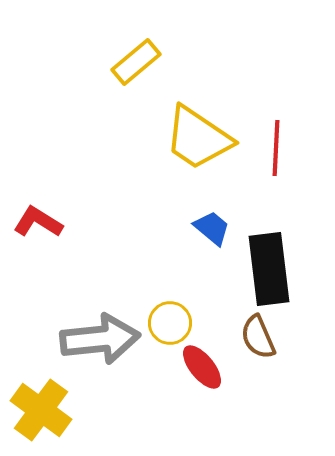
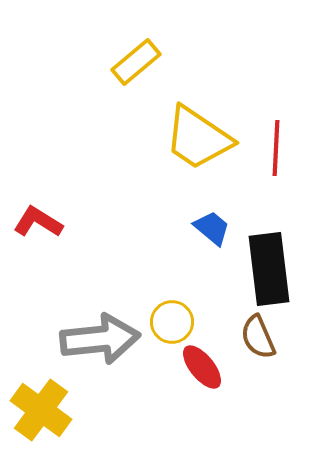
yellow circle: moved 2 px right, 1 px up
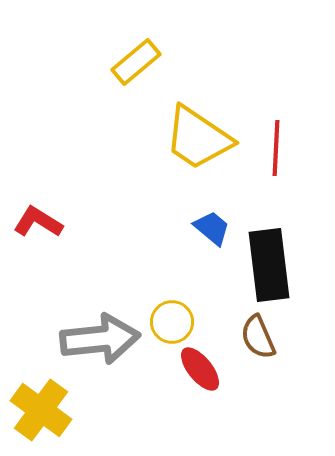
black rectangle: moved 4 px up
red ellipse: moved 2 px left, 2 px down
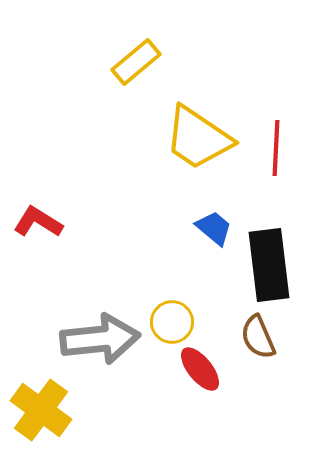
blue trapezoid: moved 2 px right
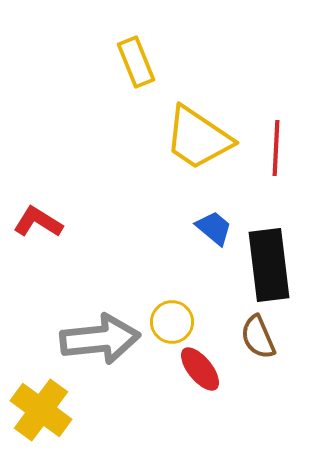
yellow rectangle: rotated 72 degrees counterclockwise
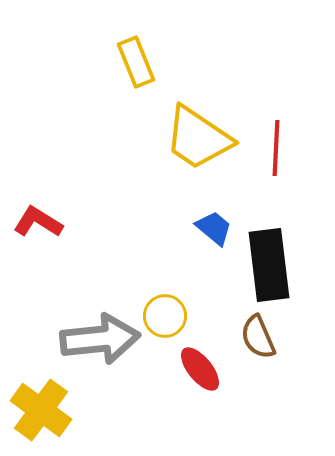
yellow circle: moved 7 px left, 6 px up
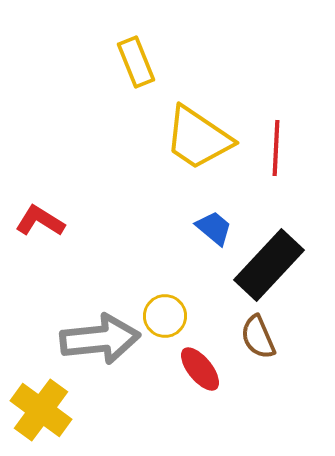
red L-shape: moved 2 px right, 1 px up
black rectangle: rotated 50 degrees clockwise
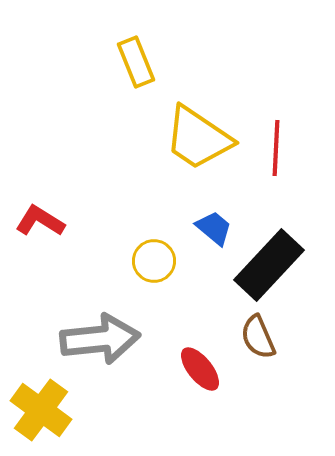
yellow circle: moved 11 px left, 55 px up
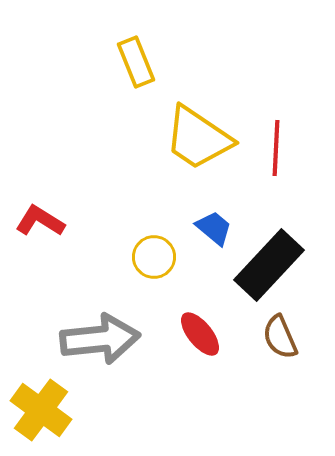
yellow circle: moved 4 px up
brown semicircle: moved 22 px right
red ellipse: moved 35 px up
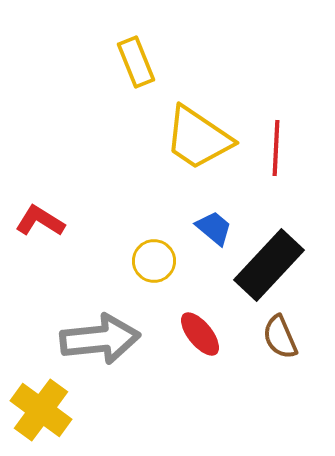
yellow circle: moved 4 px down
